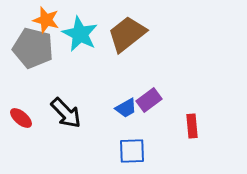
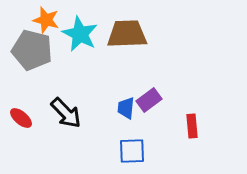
brown trapezoid: rotated 36 degrees clockwise
gray pentagon: moved 1 px left, 2 px down
blue trapezoid: rotated 125 degrees clockwise
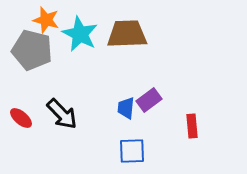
black arrow: moved 4 px left, 1 px down
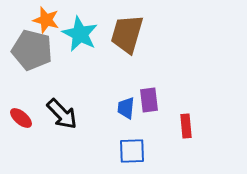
brown trapezoid: rotated 72 degrees counterclockwise
purple rectangle: rotated 60 degrees counterclockwise
red rectangle: moved 6 px left
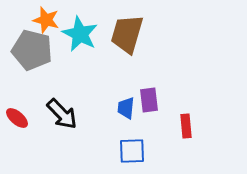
red ellipse: moved 4 px left
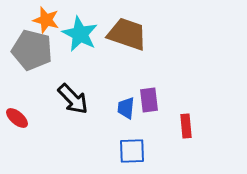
brown trapezoid: rotated 93 degrees clockwise
black arrow: moved 11 px right, 15 px up
